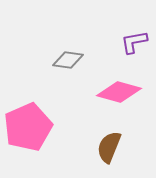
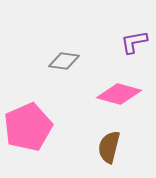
gray diamond: moved 4 px left, 1 px down
pink diamond: moved 2 px down
brown semicircle: rotated 8 degrees counterclockwise
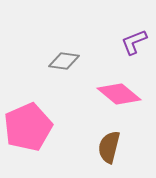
purple L-shape: rotated 12 degrees counterclockwise
pink diamond: rotated 24 degrees clockwise
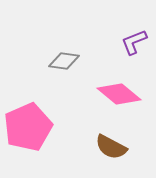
brown semicircle: moved 2 px right; rotated 76 degrees counterclockwise
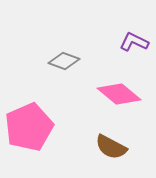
purple L-shape: rotated 48 degrees clockwise
gray diamond: rotated 12 degrees clockwise
pink pentagon: moved 1 px right
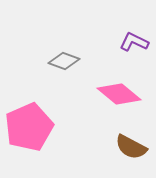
brown semicircle: moved 20 px right
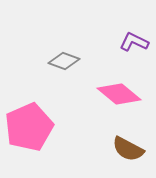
brown semicircle: moved 3 px left, 2 px down
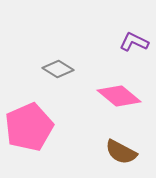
gray diamond: moved 6 px left, 8 px down; rotated 12 degrees clockwise
pink diamond: moved 2 px down
brown semicircle: moved 7 px left, 3 px down
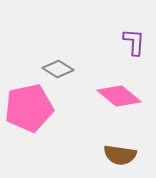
purple L-shape: rotated 68 degrees clockwise
pink pentagon: moved 19 px up; rotated 12 degrees clockwise
brown semicircle: moved 1 px left, 3 px down; rotated 20 degrees counterclockwise
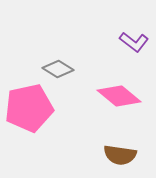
purple L-shape: rotated 124 degrees clockwise
